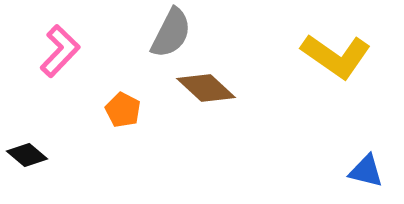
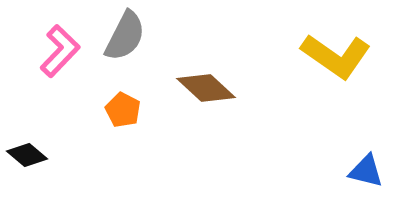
gray semicircle: moved 46 px left, 3 px down
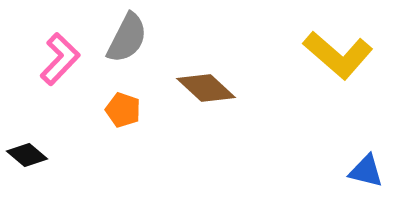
gray semicircle: moved 2 px right, 2 px down
pink L-shape: moved 8 px down
yellow L-shape: moved 2 px right, 1 px up; rotated 6 degrees clockwise
orange pentagon: rotated 8 degrees counterclockwise
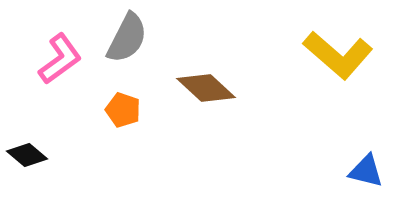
pink L-shape: rotated 10 degrees clockwise
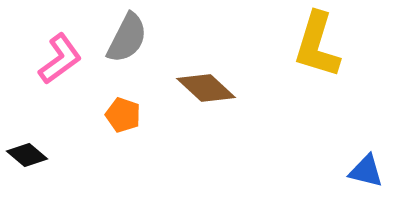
yellow L-shape: moved 21 px left, 10 px up; rotated 66 degrees clockwise
orange pentagon: moved 5 px down
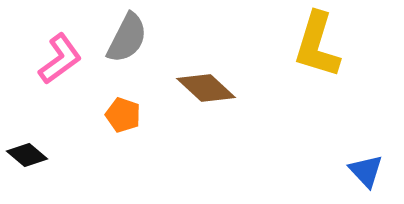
blue triangle: rotated 33 degrees clockwise
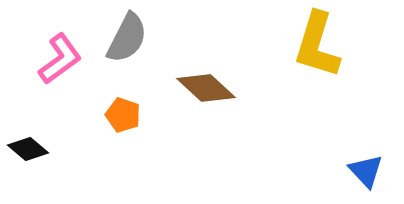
black diamond: moved 1 px right, 6 px up
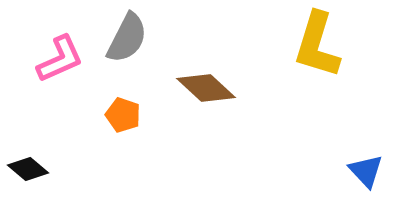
pink L-shape: rotated 12 degrees clockwise
black diamond: moved 20 px down
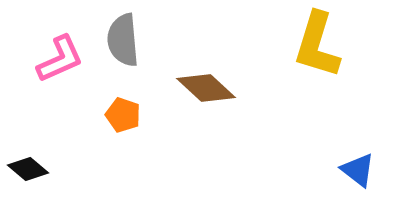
gray semicircle: moved 4 px left, 2 px down; rotated 148 degrees clockwise
blue triangle: moved 8 px left, 1 px up; rotated 9 degrees counterclockwise
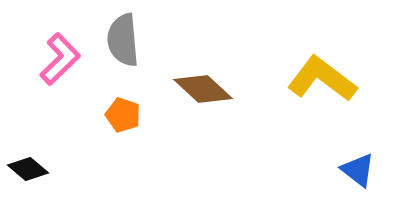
yellow L-shape: moved 5 px right, 34 px down; rotated 110 degrees clockwise
pink L-shape: rotated 20 degrees counterclockwise
brown diamond: moved 3 px left, 1 px down
